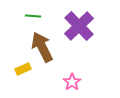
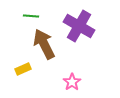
green line: moved 2 px left
purple cross: rotated 16 degrees counterclockwise
brown arrow: moved 2 px right, 3 px up
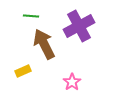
purple cross: rotated 32 degrees clockwise
yellow rectangle: moved 2 px down
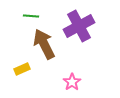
yellow rectangle: moved 1 px left, 2 px up
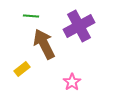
yellow rectangle: rotated 14 degrees counterclockwise
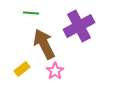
green line: moved 3 px up
pink star: moved 17 px left, 11 px up
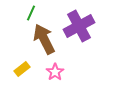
green line: rotated 70 degrees counterclockwise
brown arrow: moved 5 px up
pink star: moved 1 px down
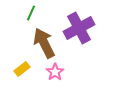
purple cross: moved 2 px down
brown arrow: moved 4 px down
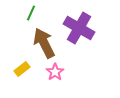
purple cross: rotated 32 degrees counterclockwise
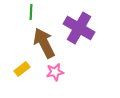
green line: moved 1 px up; rotated 21 degrees counterclockwise
pink star: rotated 24 degrees clockwise
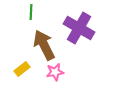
brown arrow: moved 2 px down
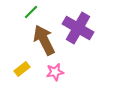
green line: rotated 42 degrees clockwise
purple cross: moved 1 px left
brown arrow: moved 5 px up
